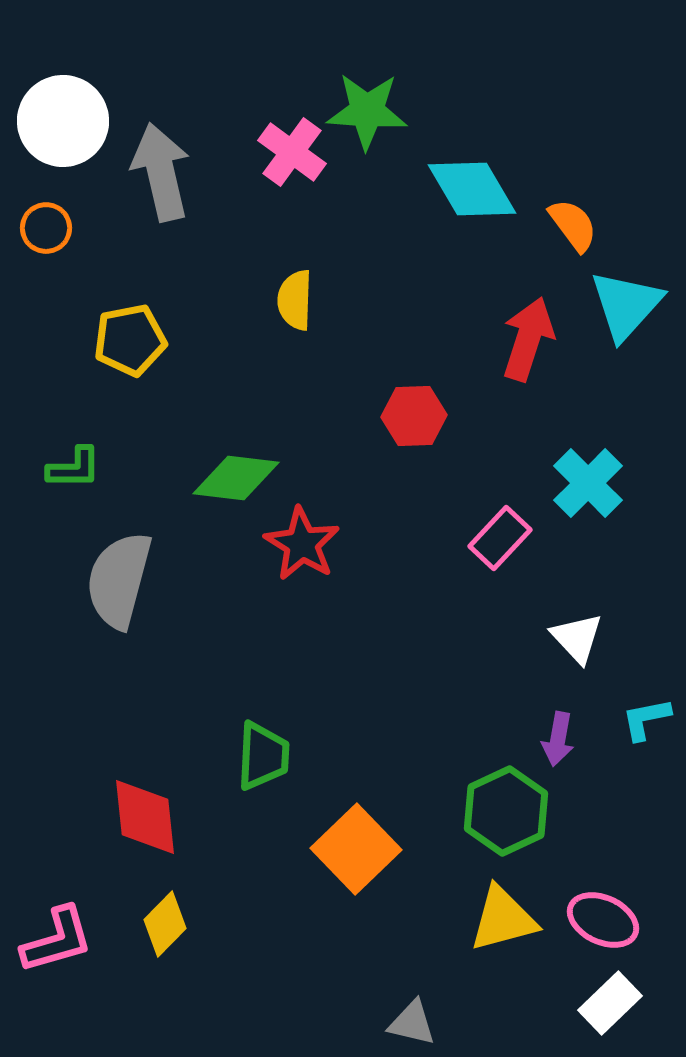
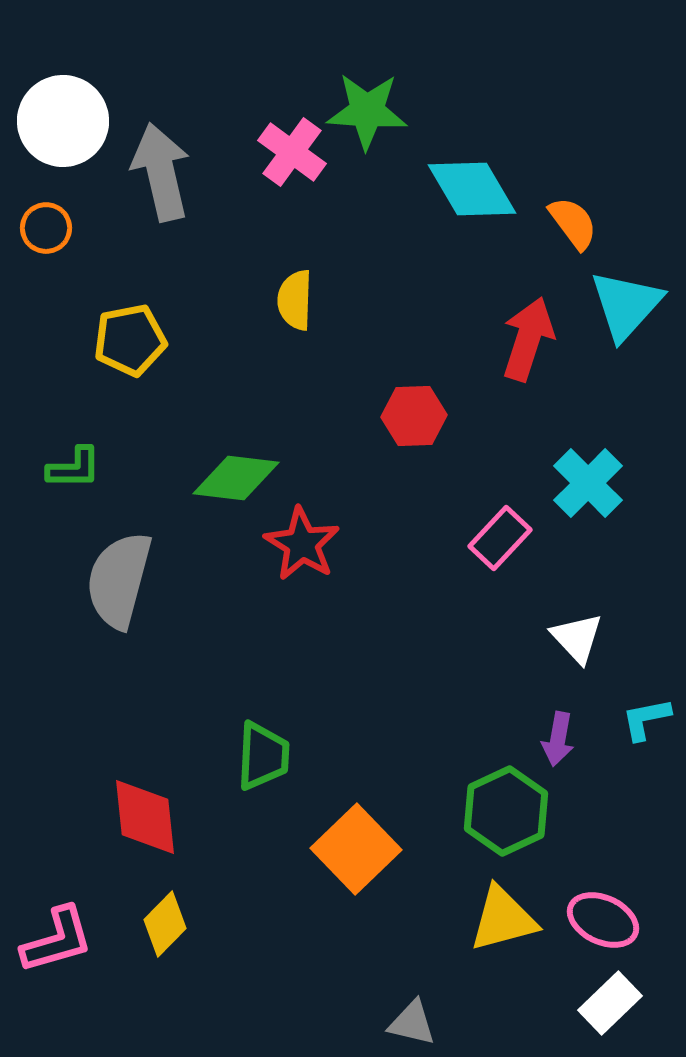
orange semicircle: moved 2 px up
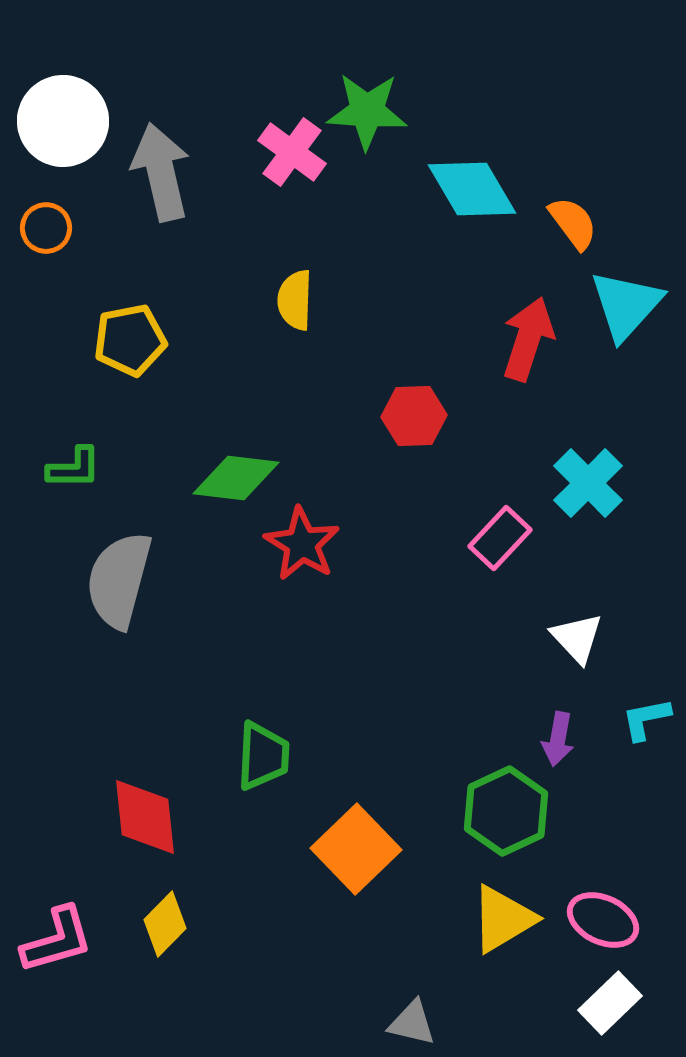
yellow triangle: rotated 16 degrees counterclockwise
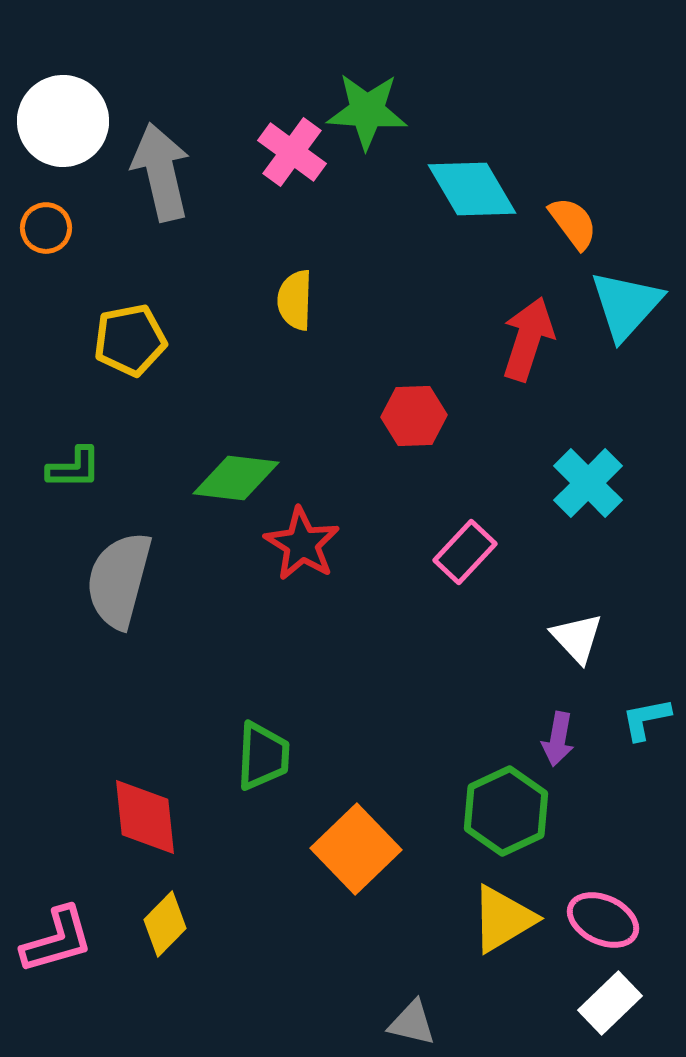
pink rectangle: moved 35 px left, 14 px down
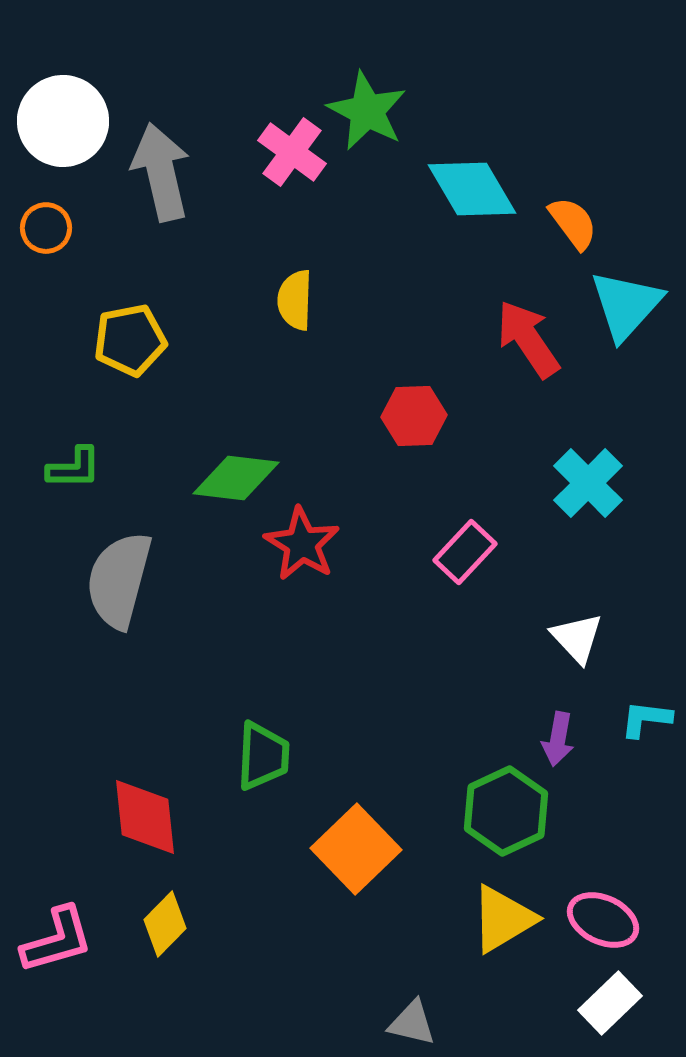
green star: rotated 24 degrees clockwise
red arrow: rotated 52 degrees counterclockwise
cyan L-shape: rotated 18 degrees clockwise
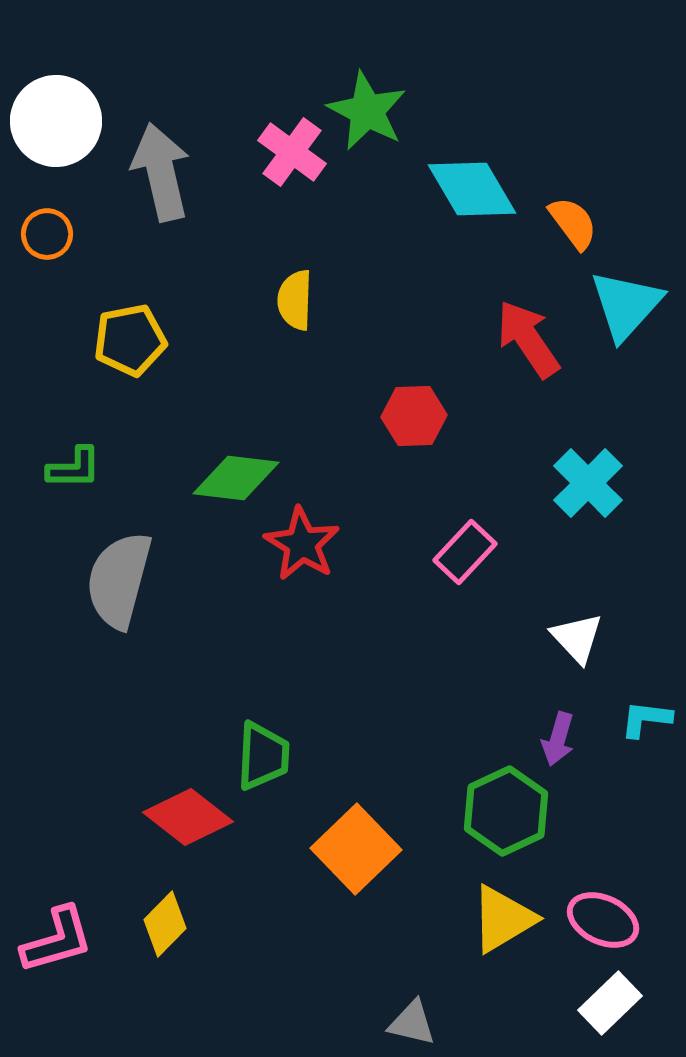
white circle: moved 7 px left
orange circle: moved 1 px right, 6 px down
purple arrow: rotated 6 degrees clockwise
red diamond: moved 43 px right; rotated 46 degrees counterclockwise
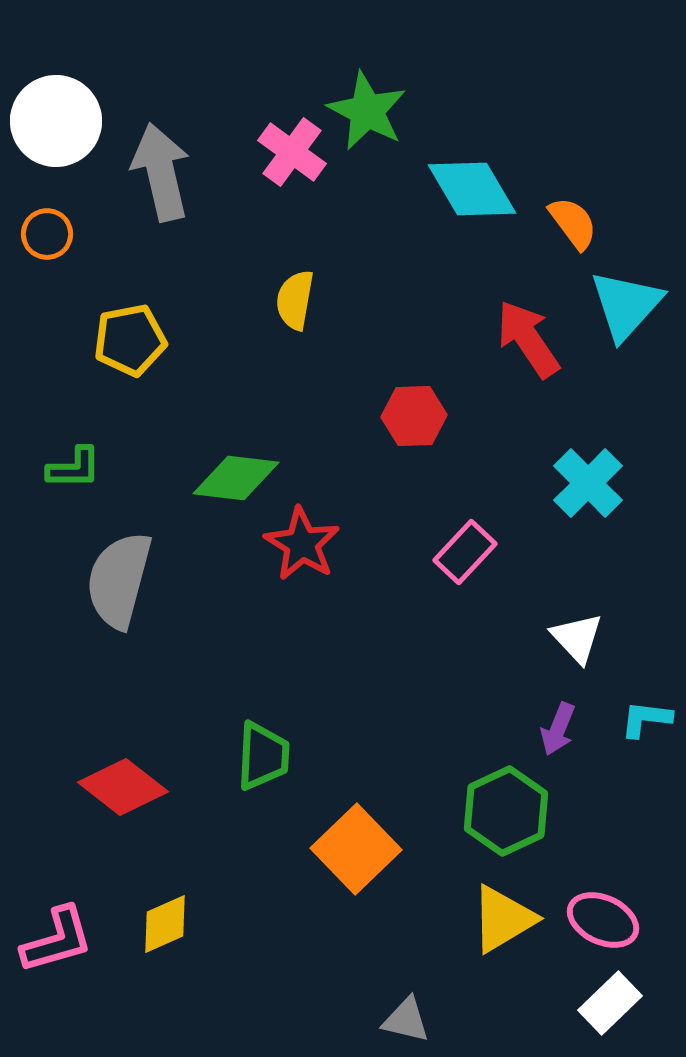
yellow semicircle: rotated 8 degrees clockwise
purple arrow: moved 10 px up; rotated 6 degrees clockwise
red diamond: moved 65 px left, 30 px up
yellow diamond: rotated 22 degrees clockwise
gray triangle: moved 6 px left, 3 px up
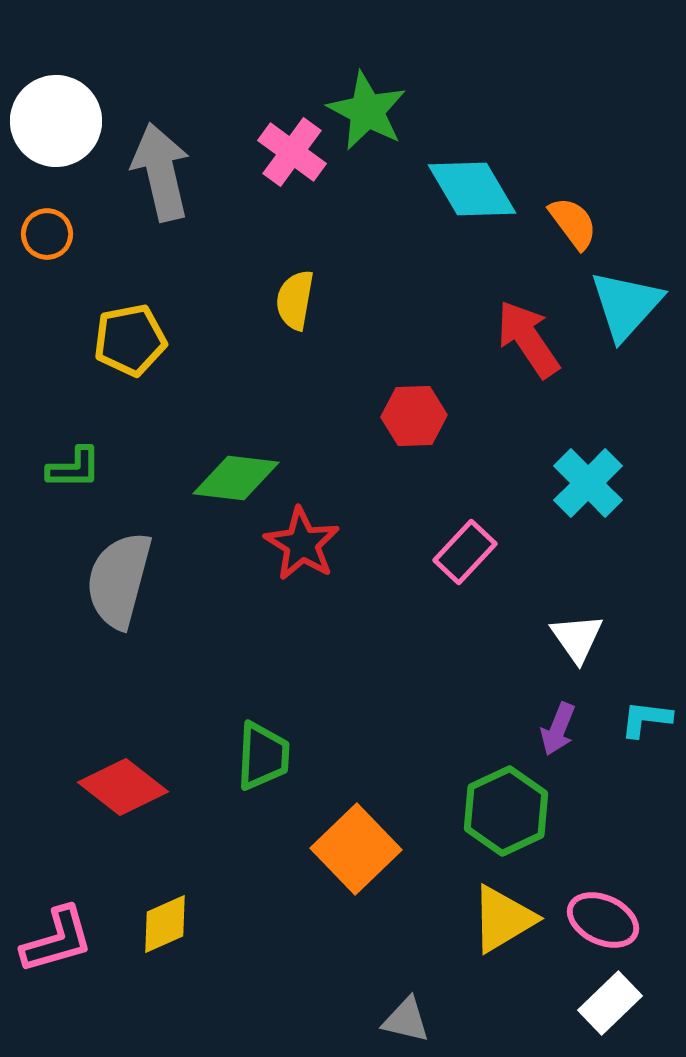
white triangle: rotated 8 degrees clockwise
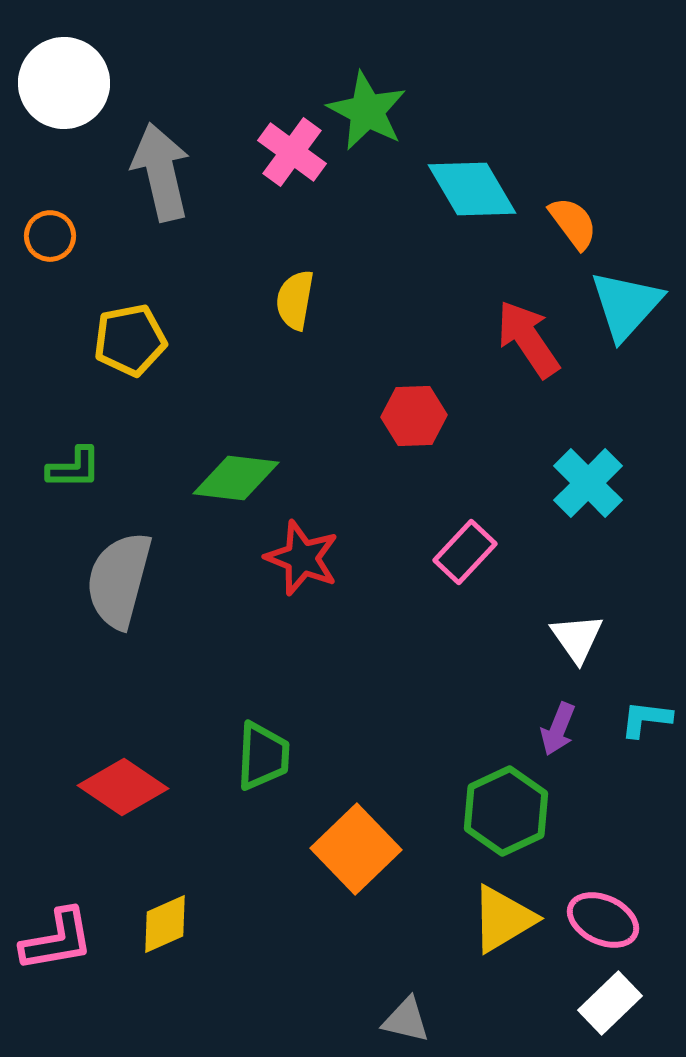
white circle: moved 8 px right, 38 px up
orange circle: moved 3 px right, 2 px down
red star: moved 14 px down; rotated 10 degrees counterclockwise
red diamond: rotated 4 degrees counterclockwise
pink L-shape: rotated 6 degrees clockwise
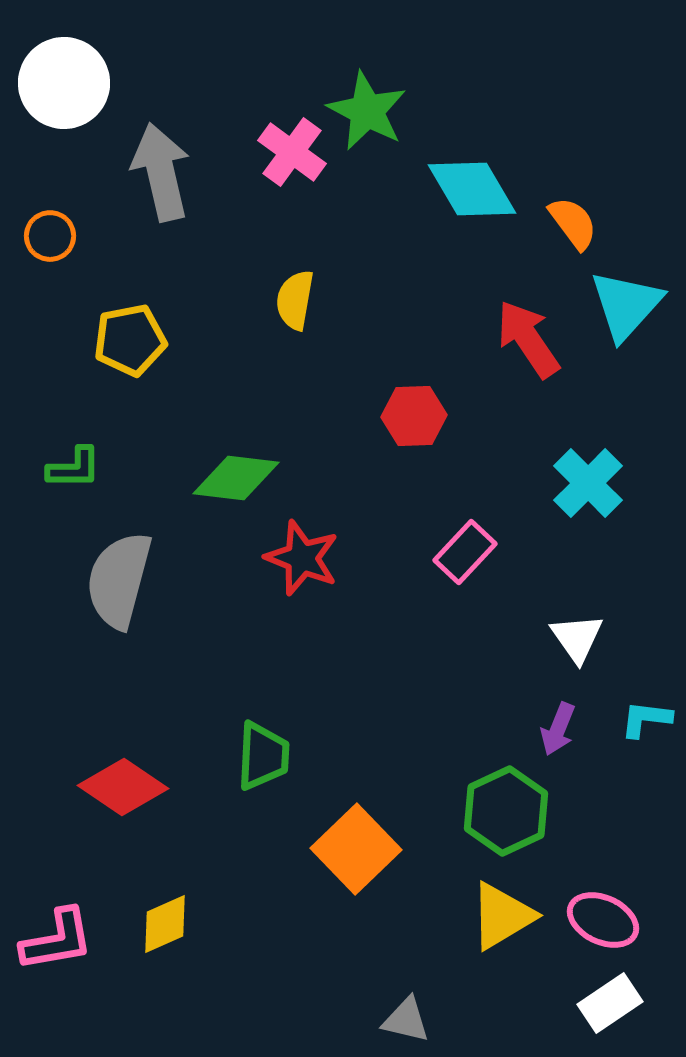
yellow triangle: moved 1 px left, 3 px up
white rectangle: rotated 10 degrees clockwise
